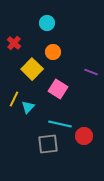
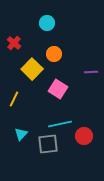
orange circle: moved 1 px right, 2 px down
purple line: rotated 24 degrees counterclockwise
cyan triangle: moved 7 px left, 27 px down
cyan line: rotated 25 degrees counterclockwise
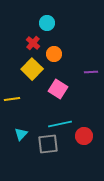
red cross: moved 19 px right
yellow line: moved 2 px left; rotated 56 degrees clockwise
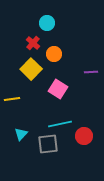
yellow square: moved 1 px left
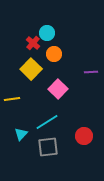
cyan circle: moved 10 px down
pink square: rotated 12 degrees clockwise
cyan line: moved 13 px left, 2 px up; rotated 20 degrees counterclockwise
gray square: moved 3 px down
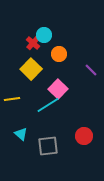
cyan circle: moved 3 px left, 2 px down
orange circle: moved 5 px right
purple line: moved 2 px up; rotated 48 degrees clockwise
cyan line: moved 1 px right, 17 px up
cyan triangle: rotated 32 degrees counterclockwise
gray square: moved 1 px up
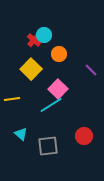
red cross: moved 1 px right, 3 px up
cyan line: moved 3 px right
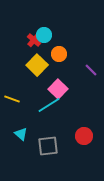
yellow square: moved 6 px right, 4 px up
yellow line: rotated 28 degrees clockwise
cyan line: moved 2 px left
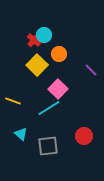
yellow line: moved 1 px right, 2 px down
cyan line: moved 3 px down
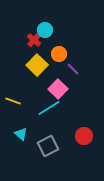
cyan circle: moved 1 px right, 5 px up
purple line: moved 18 px left, 1 px up
gray square: rotated 20 degrees counterclockwise
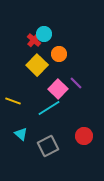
cyan circle: moved 1 px left, 4 px down
purple line: moved 3 px right, 14 px down
